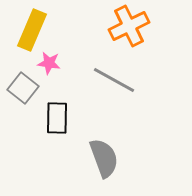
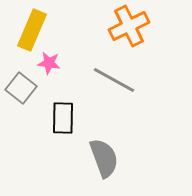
gray square: moved 2 px left
black rectangle: moved 6 px right
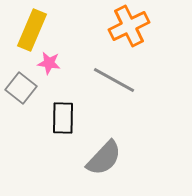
gray semicircle: rotated 63 degrees clockwise
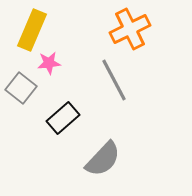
orange cross: moved 1 px right, 3 px down
pink star: rotated 15 degrees counterclockwise
gray line: rotated 33 degrees clockwise
black rectangle: rotated 48 degrees clockwise
gray semicircle: moved 1 px left, 1 px down
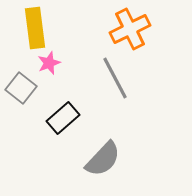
yellow rectangle: moved 3 px right, 2 px up; rotated 30 degrees counterclockwise
pink star: rotated 15 degrees counterclockwise
gray line: moved 1 px right, 2 px up
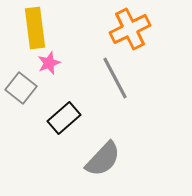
black rectangle: moved 1 px right
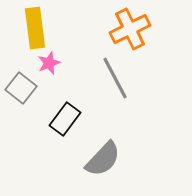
black rectangle: moved 1 px right, 1 px down; rotated 12 degrees counterclockwise
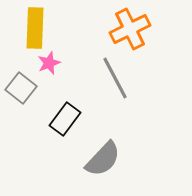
yellow rectangle: rotated 9 degrees clockwise
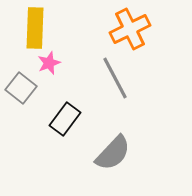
gray semicircle: moved 10 px right, 6 px up
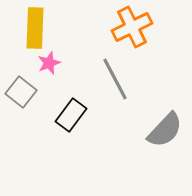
orange cross: moved 2 px right, 2 px up
gray line: moved 1 px down
gray square: moved 4 px down
black rectangle: moved 6 px right, 4 px up
gray semicircle: moved 52 px right, 23 px up
